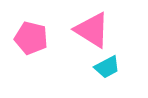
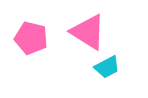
pink triangle: moved 4 px left, 2 px down
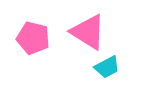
pink pentagon: moved 2 px right
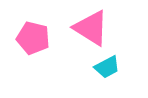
pink triangle: moved 3 px right, 4 px up
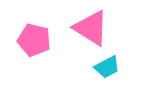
pink pentagon: moved 1 px right, 2 px down
